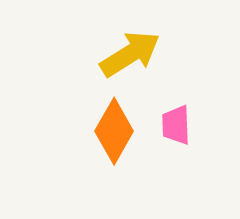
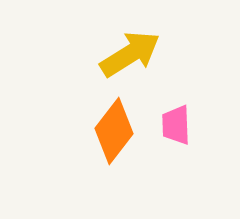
orange diamond: rotated 8 degrees clockwise
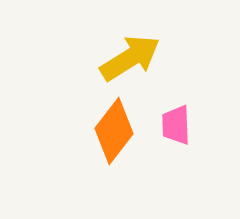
yellow arrow: moved 4 px down
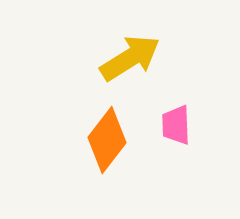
orange diamond: moved 7 px left, 9 px down
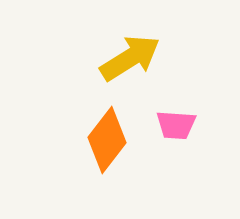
pink trapezoid: rotated 84 degrees counterclockwise
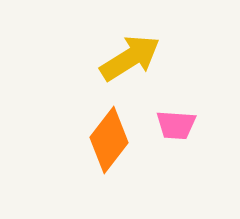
orange diamond: moved 2 px right
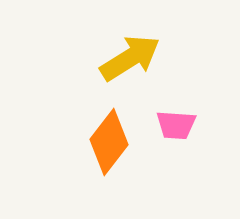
orange diamond: moved 2 px down
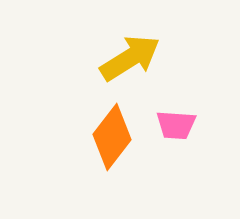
orange diamond: moved 3 px right, 5 px up
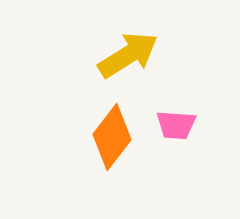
yellow arrow: moved 2 px left, 3 px up
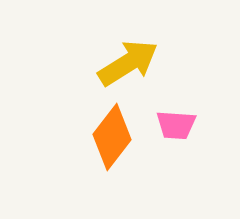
yellow arrow: moved 8 px down
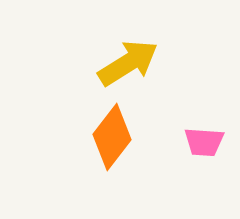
pink trapezoid: moved 28 px right, 17 px down
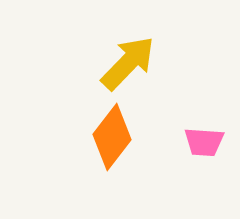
yellow arrow: rotated 14 degrees counterclockwise
